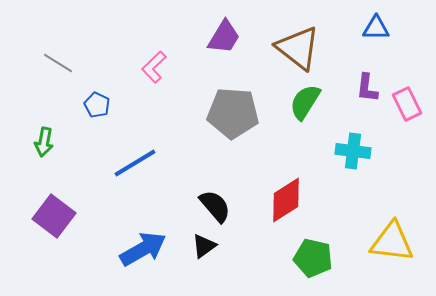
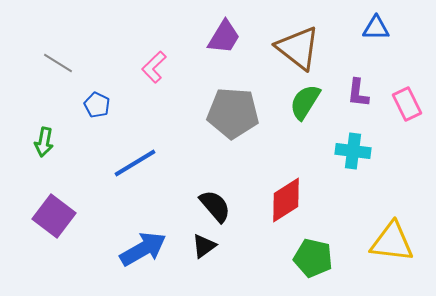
purple L-shape: moved 9 px left, 5 px down
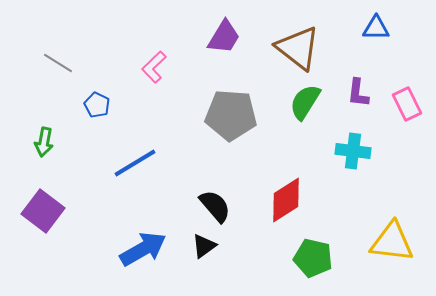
gray pentagon: moved 2 px left, 2 px down
purple square: moved 11 px left, 5 px up
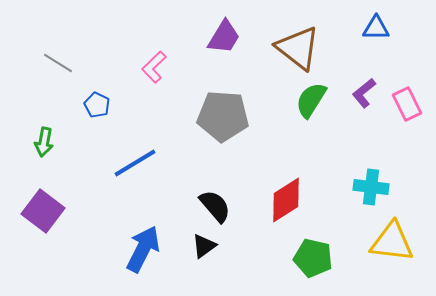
purple L-shape: moved 6 px right; rotated 44 degrees clockwise
green semicircle: moved 6 px right, 2 px up
gray pentagon: moved 8 px left, 1 px down
cyan cross: moved 18 px right, 36 px down
blue arrow: rotated 33 degrees counterclockwise
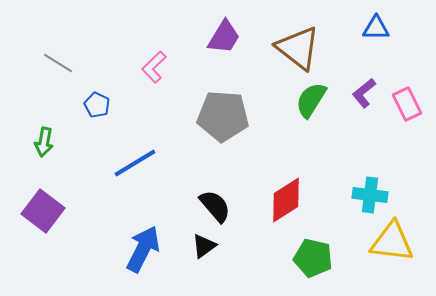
cyan cross: moved 1 px left, 8 px down
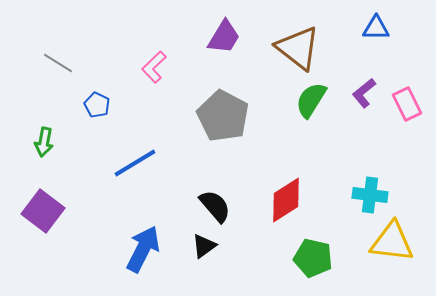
gray pentagon: rotated 24 degrees clockwise
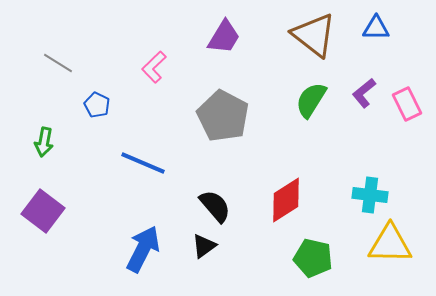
brown triangle: moved 16 px right, 13 px up
blue line: moved 8 px right; rotated 54 degrees clockwise
yellow triangle: moved 2 px left, 2 px down; rotated 6 degrees counterclockwise
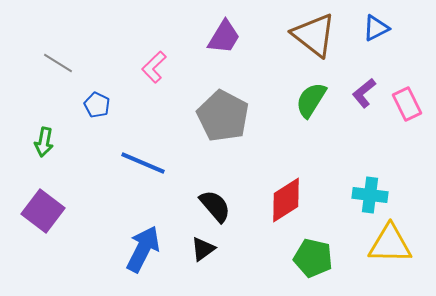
blue triangle: rotated 28 degrees counterclockwise
black triangle: moved 1 px left, 3 px down
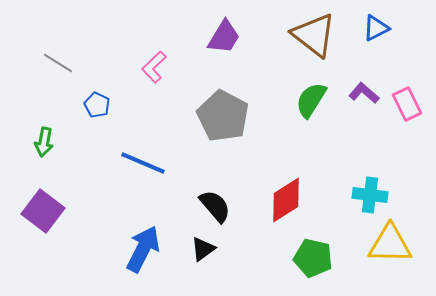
purple L-shape: rotated 80 degrees clockwise
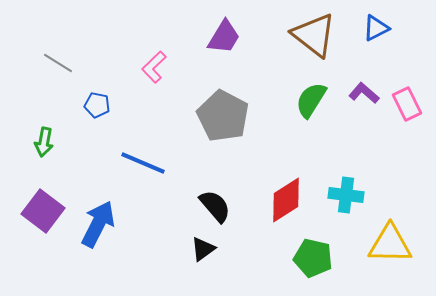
blue pentagon: rotated 15 degrees counterclockwise
cyan cross: moved 24 px left
blue arrow: moved 45 px left, 25 px up
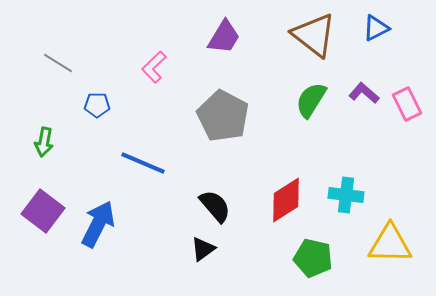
blue pentagon: rotated 10 degrees counterclockwise
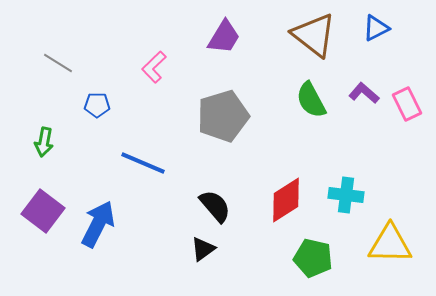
green semicircle: rotated 60 degrees counterclockwise
gray pentagon: rotated 27 degrees clockwise
